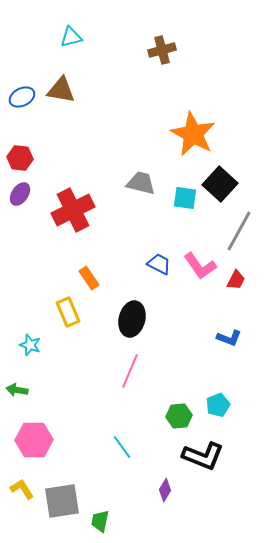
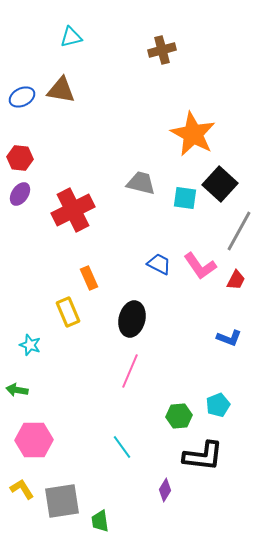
orange rectangle: rotated 10 degrees clockwise
black L-shape: rotated 15 degrees counterclockwise
green trapezoid: rotated 20 degrees counterclockwise
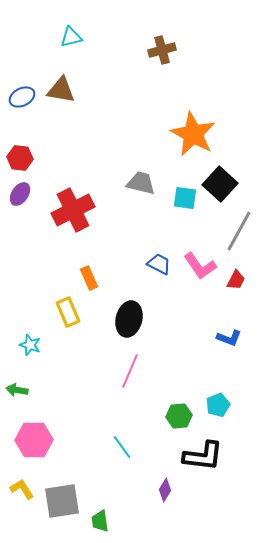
black ellipse: moved 3 px left
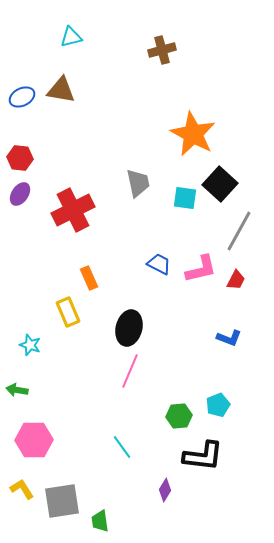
gray trapezoid: moved 3 px left; rotated 64 degrees clockwise
pink L-shape: moved 1 px right, 3 px down; rotated 68 degrees counterclockwise
black ellipse: moved 9 px down
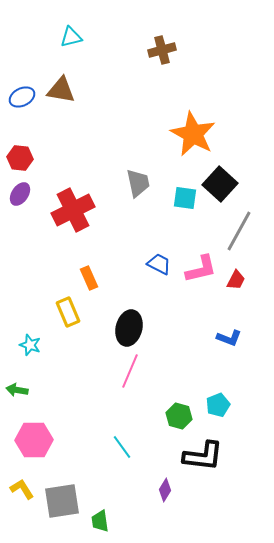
green hexagon: rotated 20 degrees clockwise
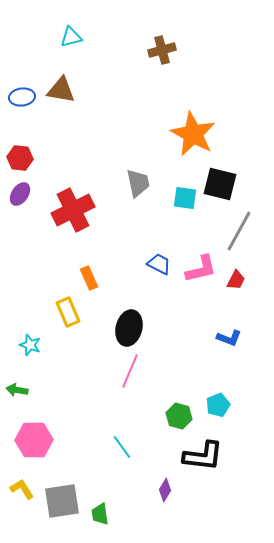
blue ellipse: rotated 20 degrees clockwise
black square: rotated 28 degrees counterclockwise
green trapezoid: moved 7 px up
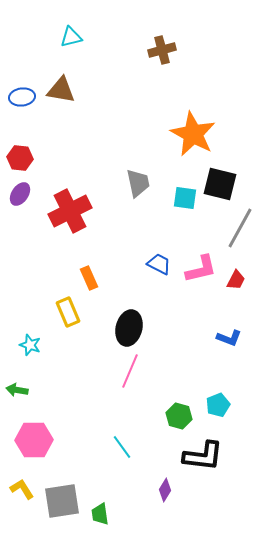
red cross: moved 3 px left, 1 px down
gray line: moved 1 px right, 3 px up
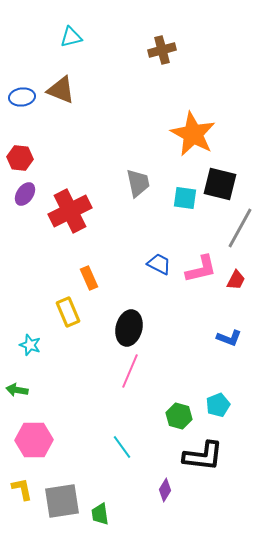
brown triangle: rotated 12 degrees clockwise
purple ellipse: moved 5 px right
yellow L-shape: rotated 20 degrees clockwise
